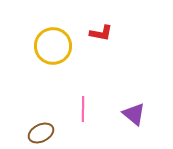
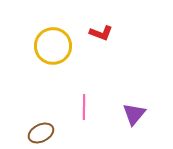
red L-shape: rotated 10 degrees clockwise
pink line: moved 1 px right, 2 px up
purple triangle: rotated 30 degrees clockwise
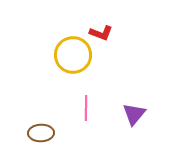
yellow circle: moved 20 px right, 9 px down
pink line: moved 2 px right, 1 px down
brown ellipse: rotated 25 degrees clockwise
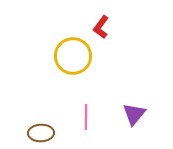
red L-shape: moved 6 px up; rotated 105 degrees clockwise
yellow circle: moved 1 px down
pink line: moved 9 px down
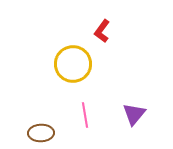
red L-shape: moved 1 px right, 4 px down
yellow circle: moved 8 px down
pink line: moved 1 px left, 2 px up; rotated 10 degrees counterclockwise
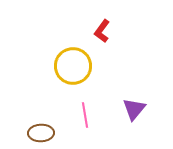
yellow circle: moved 2 px down
purple triangle: moved 5 px up
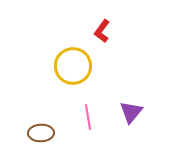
purple triangle: moved 3 px left, 3 px down
pink line: moved 3 px right, 2 px down
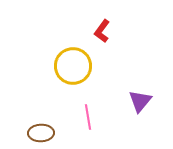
purple triangle: moved 9 px right, 11 px up
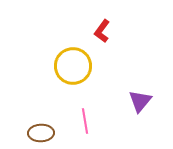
pink line: moved 3 px left, 4 px down
